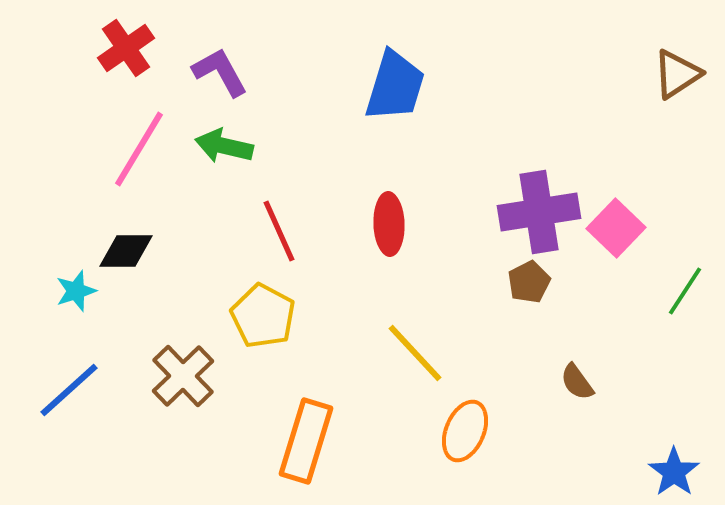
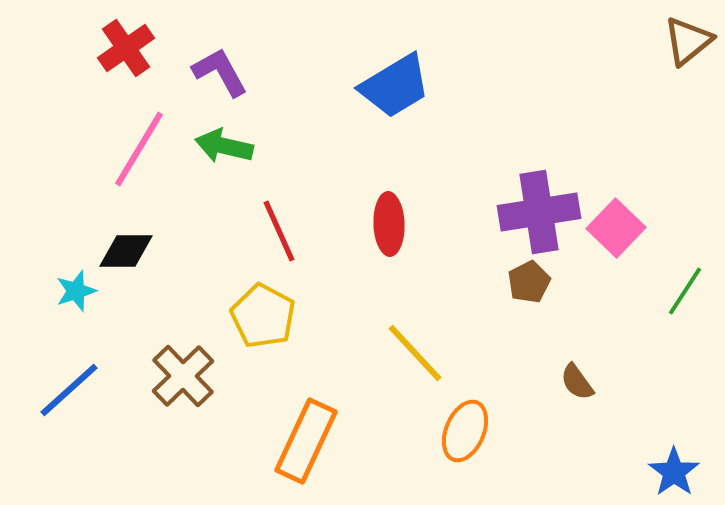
brown triangle: moved 11 px right, 33 px up; rotated 6 degrees counterclockwise
blue trapezoid: rotated 42 degrees clockwise
orange rectangle: rotated 8 degrees clockwise
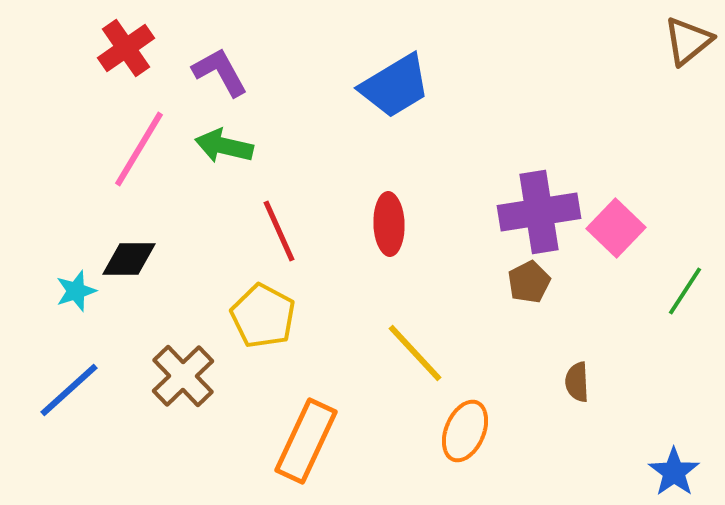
black diamond: moved 3 px right, 8 px down
brown semicircle: rotated 33 degrees clockwise
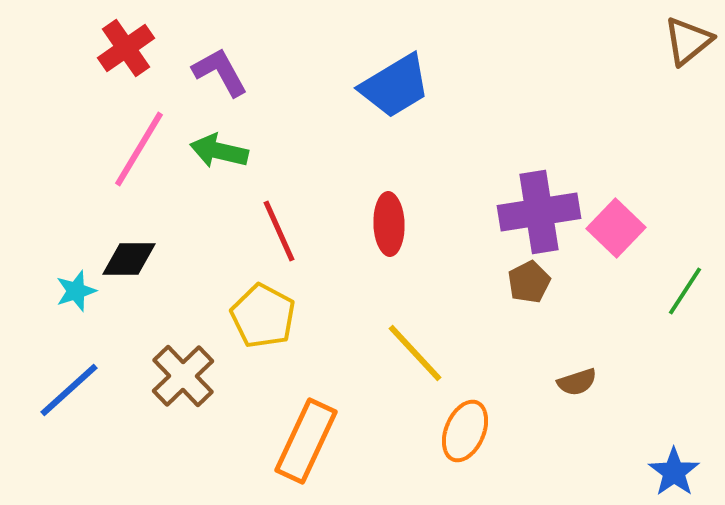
green arrow: moved 5 px left, 5 px down
brown semicircle: rotated 105 degrees counterclockwise
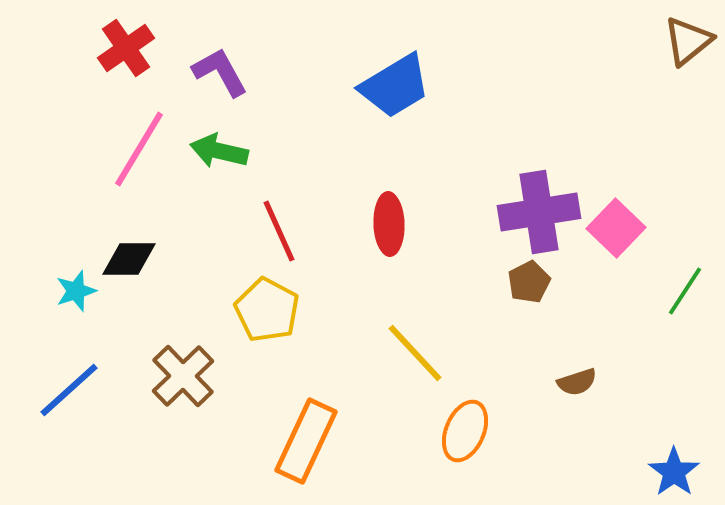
yellow pentagon: moved 4 px right, 6 px up
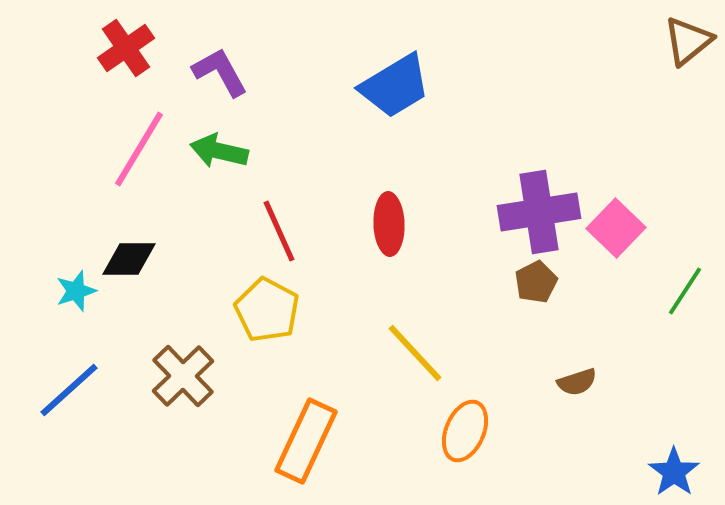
brown pentagon: moved 7 px right
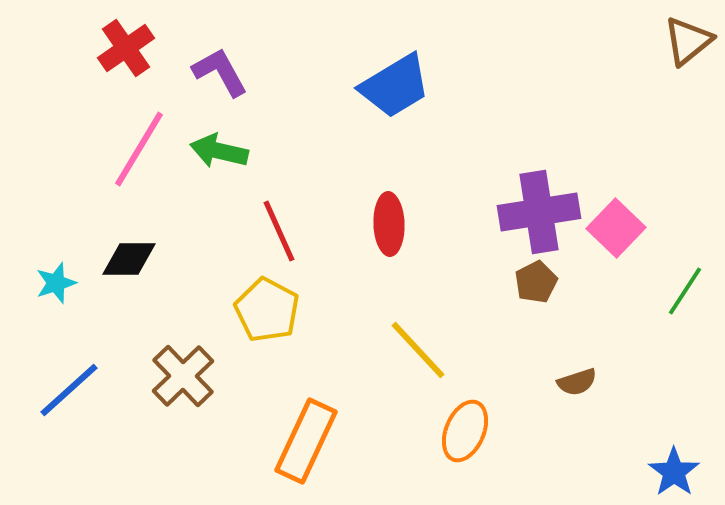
cyan star: moved 20 px left, 8 px up
yellow line: moved 3 px right, 3 px up
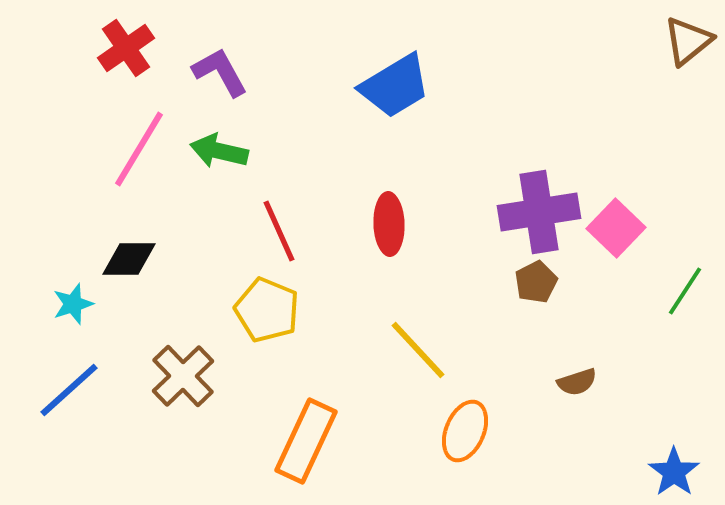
cyan star: moved 17 px right, 21 px down
yellow pentagon: rotated 6 degrees counterclockwise
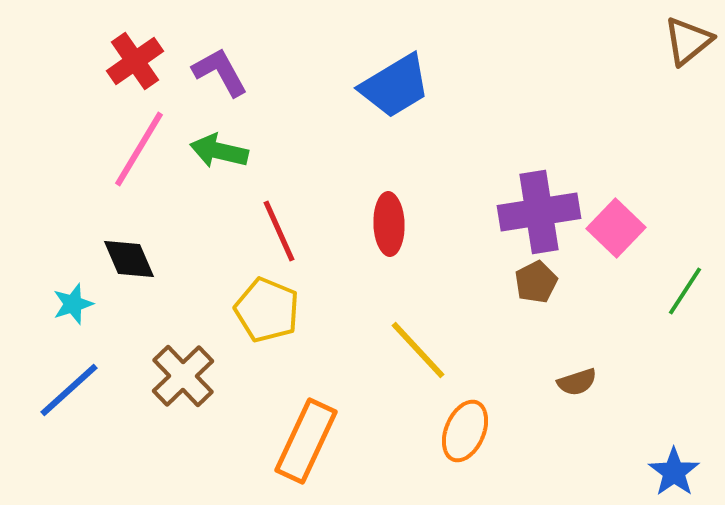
red cross: moved 9 px right, 13 px down
black diamond: rotated 66 degrees clockwise
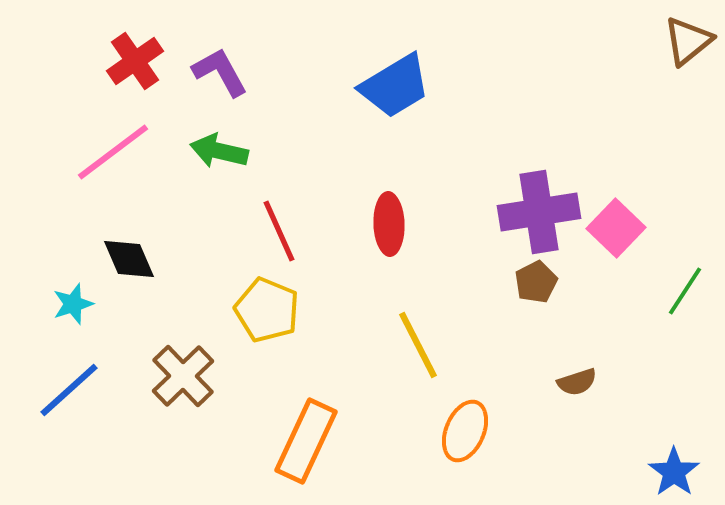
pink line: moved 26 px left, 3 px down; rotated 22 degrees clockwise
yellow line: moved 5 px up; rotated 16 degrees clockwise
